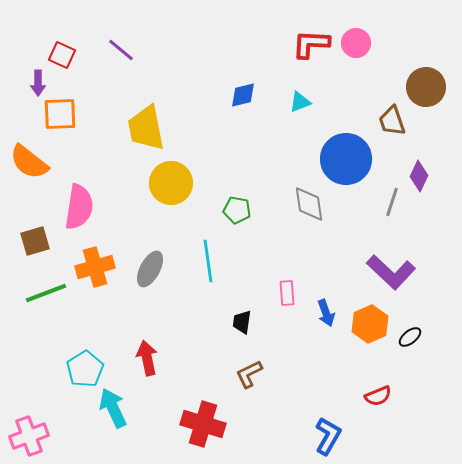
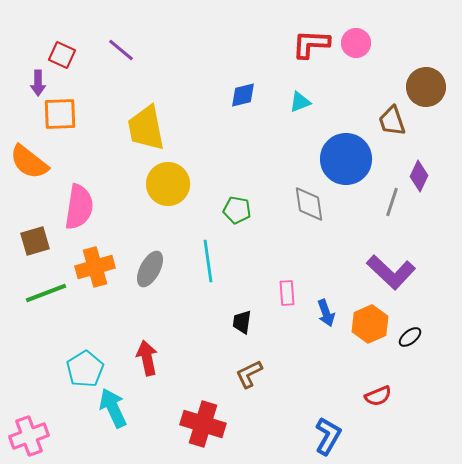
yellow circle: moved 3 px left, 1 px down
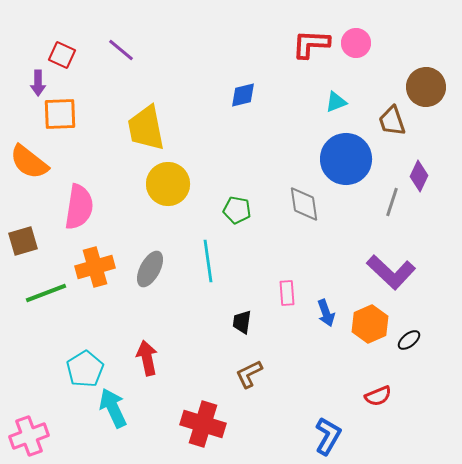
cyan triangle: moved 36 px right
gray diamond: moved 5 px left
brown square: moved 12 px left
black ellipse: moved 1 px left, 3 px down
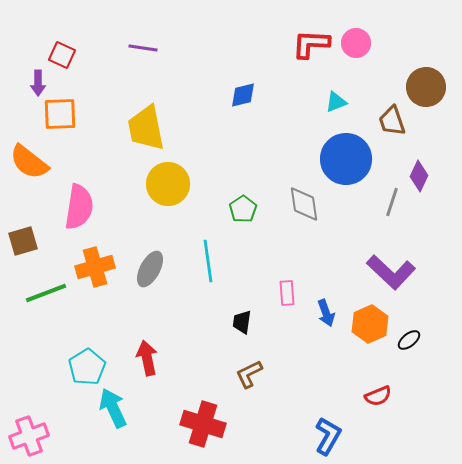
purple line: moved 22 px right, 2 px up; rotated 32 degrees counterclockwise
green pentagon: moved 6 px right, 1 px up; rotated 28 degrees clockwise
cyan pentagon: moved 2 px right, 2 px up
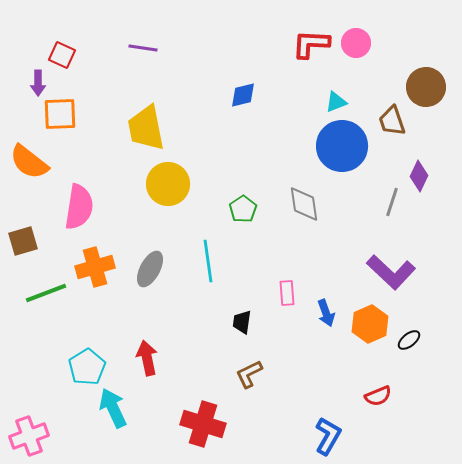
blue circle: moved 4 px left, 13 px up
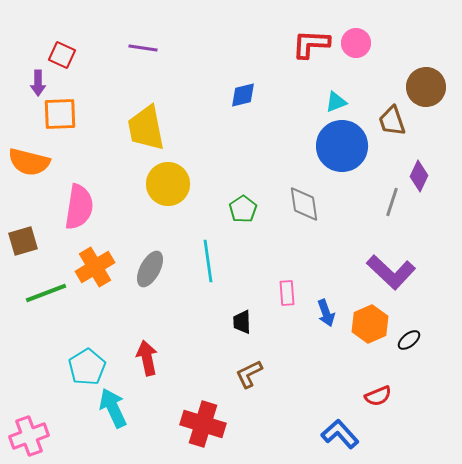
orange semicircle: rotated 24 degrees counterclockwise
orange cross: rotated 15 degrees counterclockwise
black trapezoid: rotated 10 degrees counterclockwise
blue L-shape: moved 12 px right, 2 px up; rotated 72 degrees counterclockwise
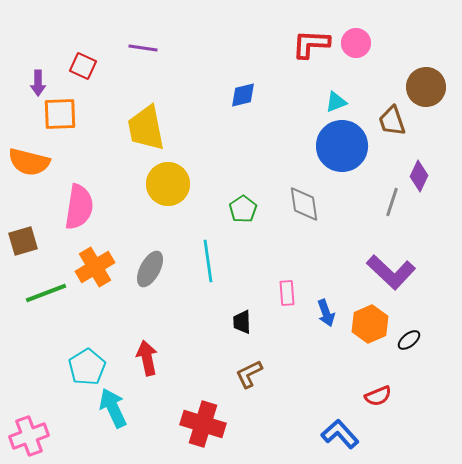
red square: moved 21 px right, 11 px down
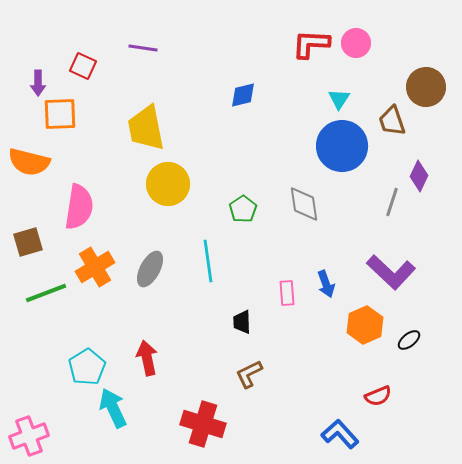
cyan triangle: moved 3 px right, 3 px up; rotated 35 degrees counterclockwise
brown square: moved 5 px right, 1 px down
blue arrow: moved 29 px up
orange hexagon: moved 5 px left, 1 px down
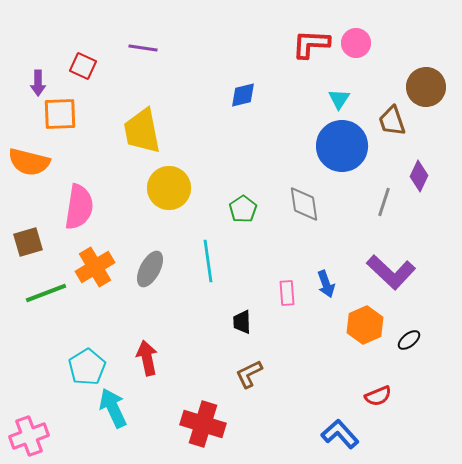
yellow trapezoid: moved 4 px left, 3 px down
yellow circle: moved 1 px right, 4 px down
gray line: moved 8 px left
